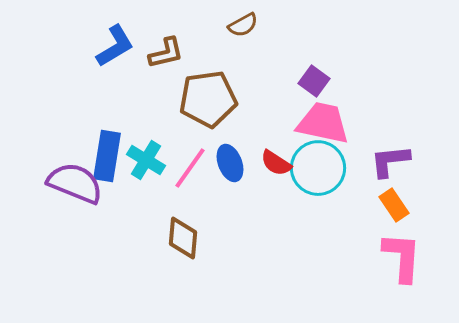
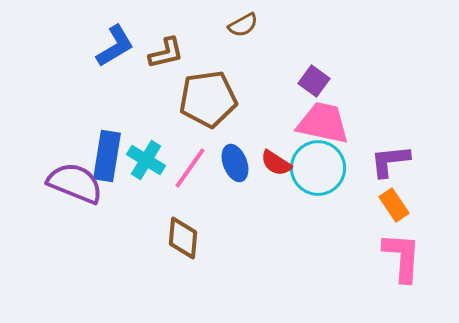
blue ellipse: moved 5 px right
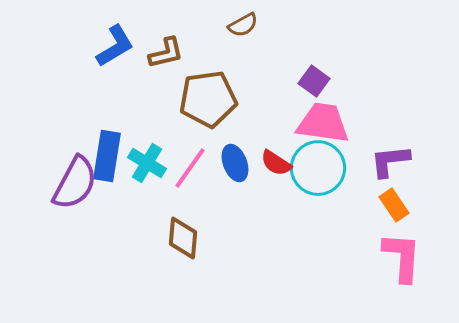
pink trapezoid: rotated 4 degrees counterclockwise
cyan cross: moved 1 px right, 3 px down
purple semicircle: rotated 96 degrees clockwise
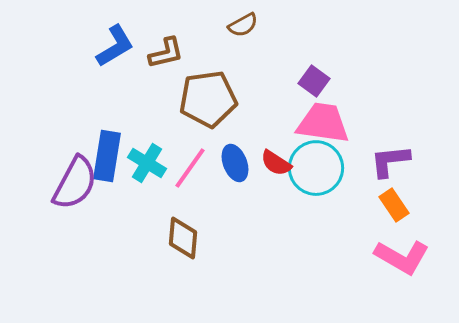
cyan circle: moved 2 px left
pink L-shape: rotated 116 degrees clockwise
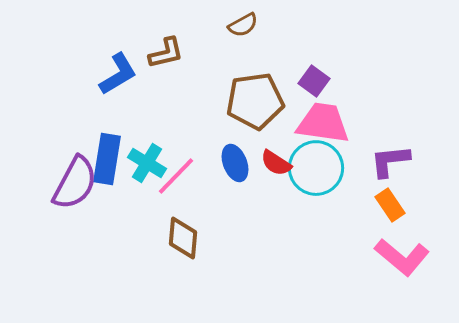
blue L-shape: moved 3 px right, 28 px down
brown pentagon: moved 47 px right, 2 px down
blue rectangle: moved 3 px down
pink line: moved 14 px left, 8 px down; rotated 9 degrees clockwise
orange rectangle: moved 4 px left
pink L-shape: rotated 10 degrees clockwise
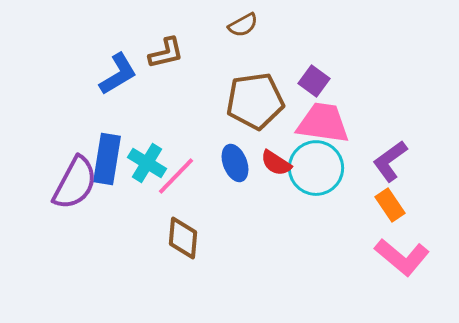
purple L-shape: rotated 30 degrees counterclockwise
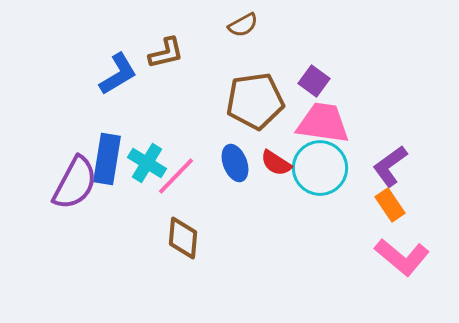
purple L-shape: moved 5 px down
cyan circle: moved 4 px right
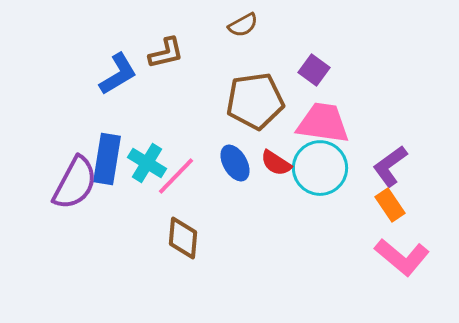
purple square: moved 11 px up
blue ellipse: rotated 9 degrees counterclockwise
